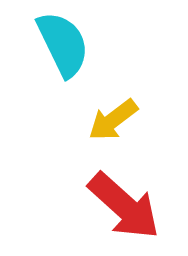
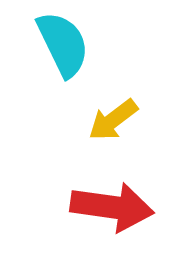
red arrow: moved 12 px left, 1 px down; rotated 34 degrees counterclockwise
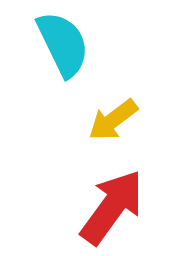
red arrow: rotated 62 degrees counterclockwise
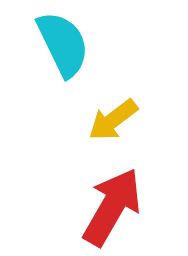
red arrow: rotated 6 degrees counterclockwise
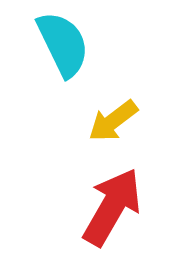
yellow arrow: moved 1 px down
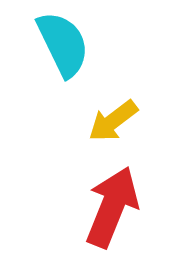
red arrow: rotated 8 degrees counterclockwise
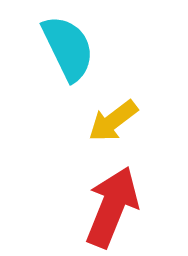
cyan semicircle: moved 5 px right, 4 px down
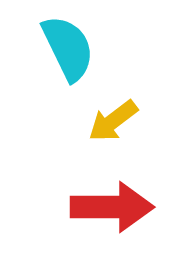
red arrow: rotated 68 degrees clockwise
